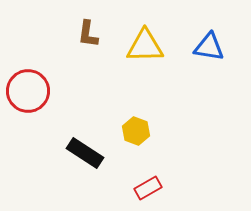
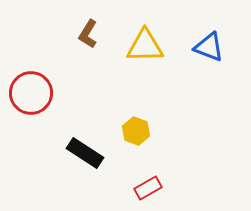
brown L-shape: rotated 24 degrees clockwise
blue triangle: rotated 12 degrees clockwise
red circle: moved 3 px right, 2 px down
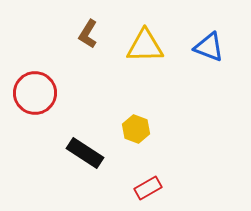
red circle: moved 4 px right
yellow hexagon: moved 2 px up
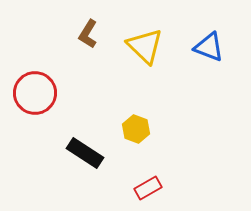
yellow triangle: rotated 45 degrees clockwise
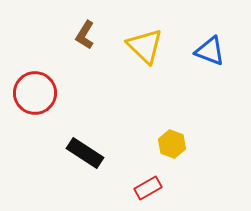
brown L-shape: moved 3 px left, 1 px down
blue triangle: moved 1 px right, 4 px down
yellow hexagon: moved 36 px right, 15 px down
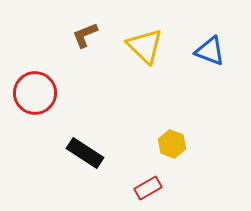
brown L-shape: rotated 36 degrees clockwise
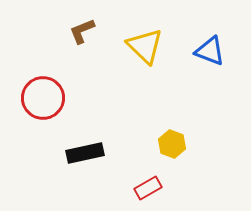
brown L-shape: moved 3 px left, 4 px up
red circle: moved 8 px right, 5 px down
black rectangle: rotated 45 degrees counterclockwise
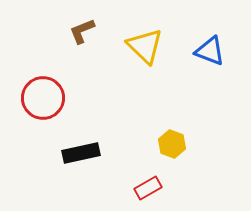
black rectangle: moved 4 px left
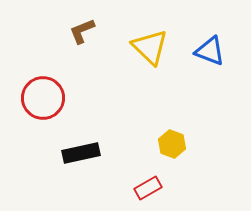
yellow triangle: moved 5 px right, 1 px down
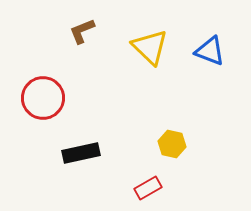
yellow hexagon: rotated 8 degrees counterclockwise
